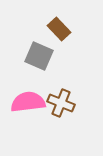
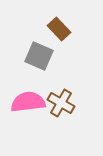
brown cross: rotated 8 degrees clockwise
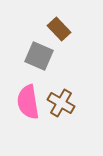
pink semicircle: rotated 92 degrees counterclockwise
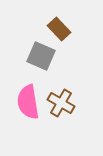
gray square: moved 2 px right
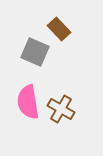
gray square: moved 6 px left, 4 px up
brown cross: moved 6 px down
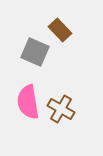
brown rectangle: moved 1 px right, 1 px down
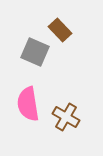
pink semicircle: moved 2 px down
brown cross: moved 5 px right, 8 px down
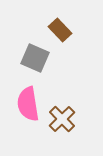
gray square: moved 6 px down
brown cross: moved 4 px left, 2 px down; rotated 16 degrees clockwise
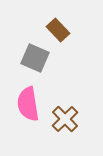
brown rectangle: moved 2 px left
brown cross: moved 3 px right
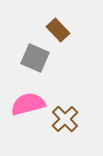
pink semicircle: rotated 84 degrees clockwise
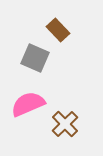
pink semicircle: rotated 8 degrees counterclockwise
brown cross: moved 5 px down
